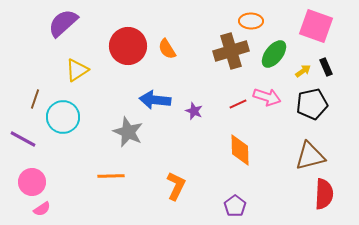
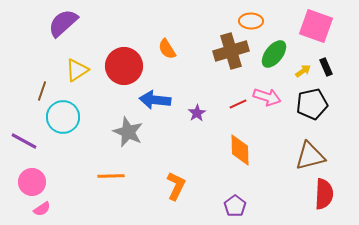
red circle: moved 4 px left, 20 px down
brown line: moved 7 px right, 8 px up
purple star: moved 3 px right, 2 px down; rotated 18 degrees clockwise
purple line: moved 1 px right, 2 px down
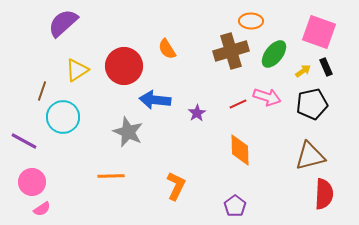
pink square: moved 3 px right, 6 px down
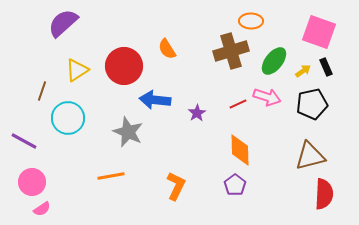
green ellipse: moved 7 px down
cyan circle: moved 5 px right, 1 px down
orange line: rotated 8 degrees counterclockwise
purple pentagon: moved 21 px up
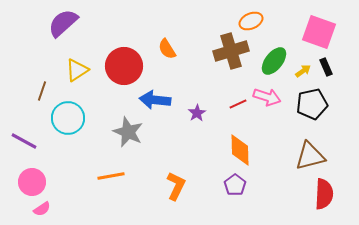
orange ellipse: rotated 25 degrees counterclockwise
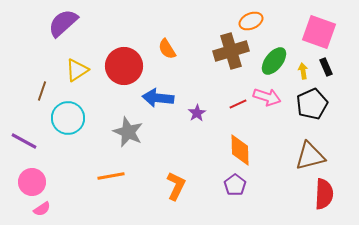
yellow arrow: rotated 63 degrees counterclockwise
blue arrow: moved 3 px right, 2 px up
black pentagon: rotated 12 degrees counterclockwise
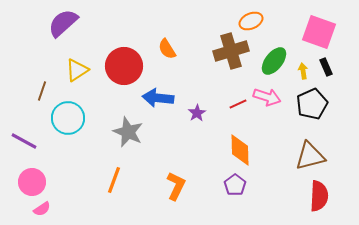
orange line: moved 3 px right, 4 px down; rotated 60 degrees counterclockwise
red semicircle: moved 5 px left, 2 px down
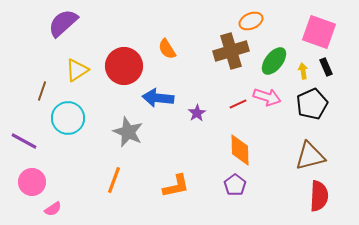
orange L-shape: rotated 52 degrees clockwise
pink semicircle: moved 11 px right
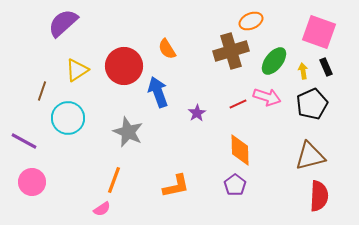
blue arrow: moved 6 px up; rotated 64 degrees clockwise
pink semicircle: moved 49 px right
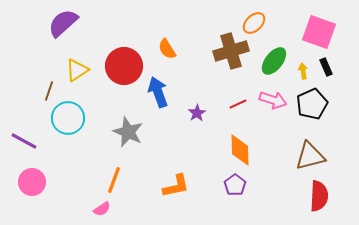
orange ellipse: moved 3 px right, 2 px down; rotated 20 degrees counterclockwise
brown line: moved 7 px right
pink arrow: moved 6 px right, 3 px down
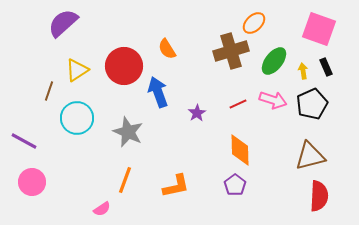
pink square: moved 3 px up
cyan circle: moved 9 px right
orange line: moved 11 px right
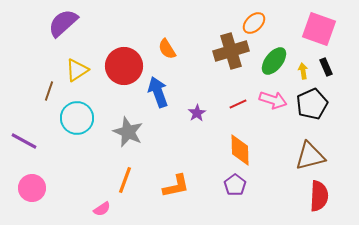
pink circle: moved 6 px down
